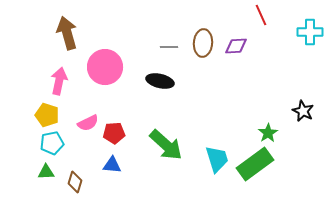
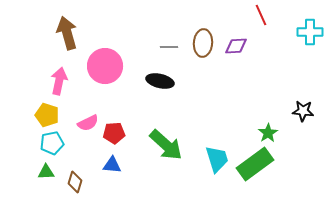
pink circle: moved 1 px up
black star: rotated 20 degrees counterclockwise
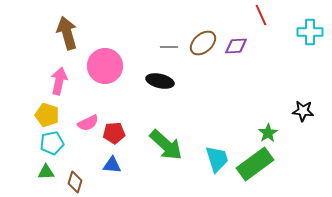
brown ellipse: rotated 44 degrees clockwise
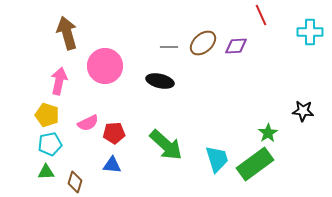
cyan pentagon: moved 2 px left, 1 px down
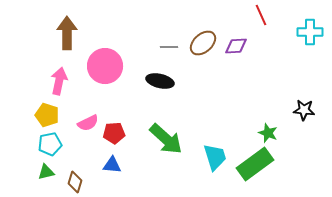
brown arrow: rotated 16 degrees clockwise
black star: moved 1 px right, 1 px up
green star: rotated 18 degrees counterclockwise
green arrow: moved 6 px up
cyan trapezoid: moved 2 px left, 2 px up
green triangle: rotated 12 degrees counterclockwise
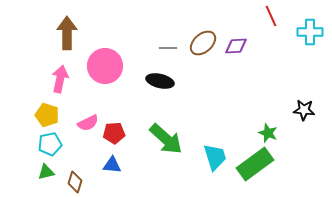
red line: moved 10 px right, 1 px down
gray line: moved 1 px left, 1 px down
pink arrow: moved 1 px right, 2 px up
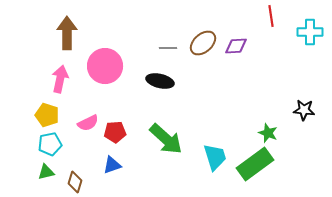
red line: rotated 15 degrees clockwise
red pentagon: moved 1 px right, 1 px up
blue triangle: rotated 24 degrees counterclockwise
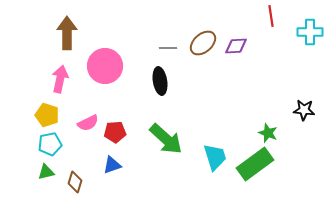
black ellipse: rotated 68 degrees clockwise
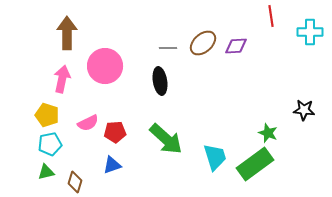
pink arrow: moved 2 px right
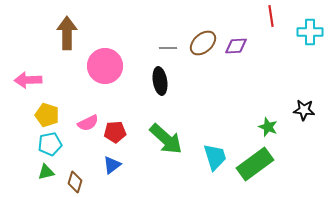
pink arrow: moved 34 px left, 1 px down; rotated 104 degrees counterclockwise
green star: moved 6 px up
blue triangle: rotated 18 degrees counterclockwise
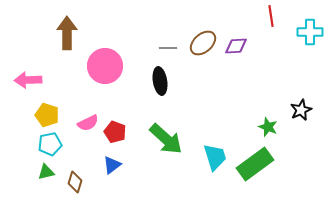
black star: moved 3 px left; rotated 30 degrees counterclockwise
red pentagon: rotated 25 degrees clockwise
